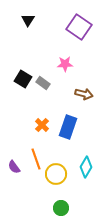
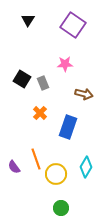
purple square: moved 6 px left, 2 px up
black square: moved 1 px left
gray rectangle: rotated 32 degrees clockwise
orange cross: moved 2 px left, 12 px up
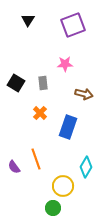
purple square: rotated 35 degrees clockwise
black square: moved 6 px left, 4 px down
gray rectangle: rotated 16 degrees clockwise
yellow circle: moved 7 px right, 12 px down
green circle: moved 8 px left
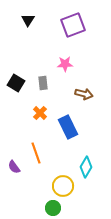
blue rectangle: rotated 45 degrees counterclockwise
orange line: moved 6 px up
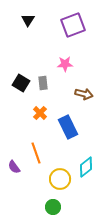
black square: moved 5 px right
cyan diamond: rotated 20 degrees clockwise
yellow circle: moved 3 px left, 7 px up
green circle: moved 1 px up
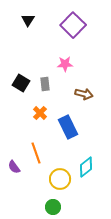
purple square: rotated 25 degrees counterclockwise
gray rectangle: moved 2 px right, 1 px down
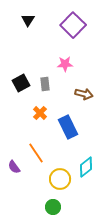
black square: rotated 30 degrees clockwise
orange line: rotated 15 degrees counterclockwise
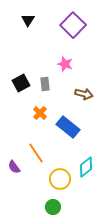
pink star: rotated 21 degrees clockwise
blue rectangle: rotated 25 degrees counterclockwise
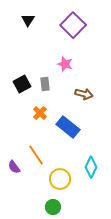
black square: moved 1 px right, 1 px down
orange line: moved 2 px down
cyan diamond: moved 5 px right; rotated 25 degrees counterclockwise
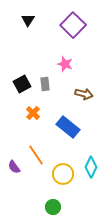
orange cross: moved 7 px left
yellow circle: moved 3 px right, 5 px up
